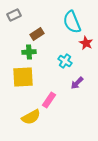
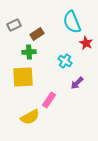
gray rectangle: moved 10 px down
yellow semicircle: moved 1 px left
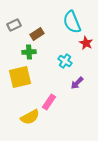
yellow square: moved 3 px left; rotated 10 degrees counterclockwise
pink rectangle: moved 2 px down
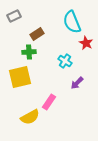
gray rectangle: moved 9 px up
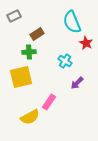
yellow square: moved 1 px right
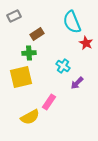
green cross: moved 1 px down
cyan cross: moved 2 px left, 5 px down
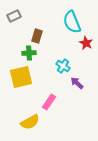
brown rectangle: moved 2 px down; rotated 40 degrees counterclockwise
purple arrow: rotated 88 degrees clockwise
yellow semicircle: moved 5 px down
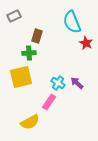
cyan cross: moved 5 px left, 17 px down
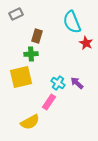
gray rectangle: moved 2 px right, 2 px up
green cross: moved 2 px right, 1 px down
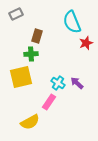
red star: rotated 24 degrees clockwise
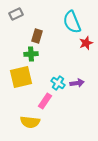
purple arrow: rotated 128 degrees clockwise
pink rectangle: moved 4 px left, 1 px up
yellow semicircle: rotated 36 degrees clockwise
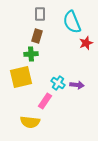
gray rectangle: moved 24 px right; rotated 64 degrees counterclockwise
purple arrow: moved 2 px down; rotated 16 degrees clockwise
